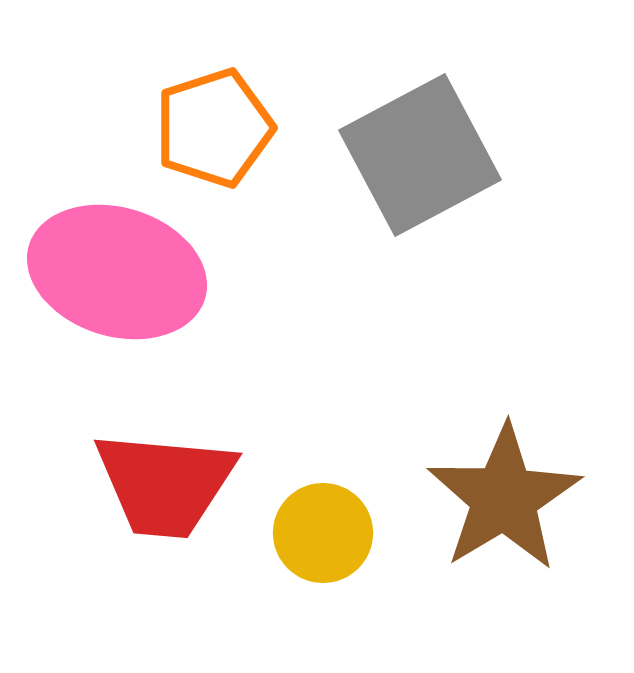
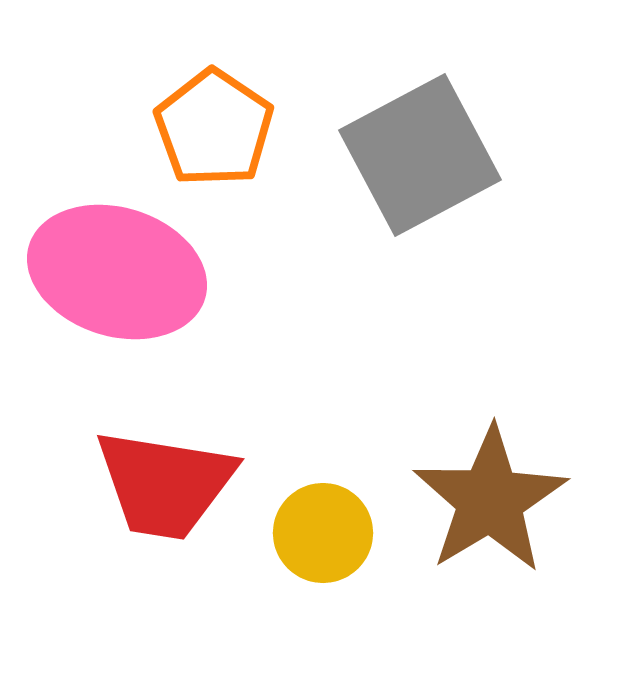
orange pentagon: rotated 20 degrees counterclockwise
red trapezoid: rotated 4 degrees clockwise
brown star: moved 14 px left, 2 px down
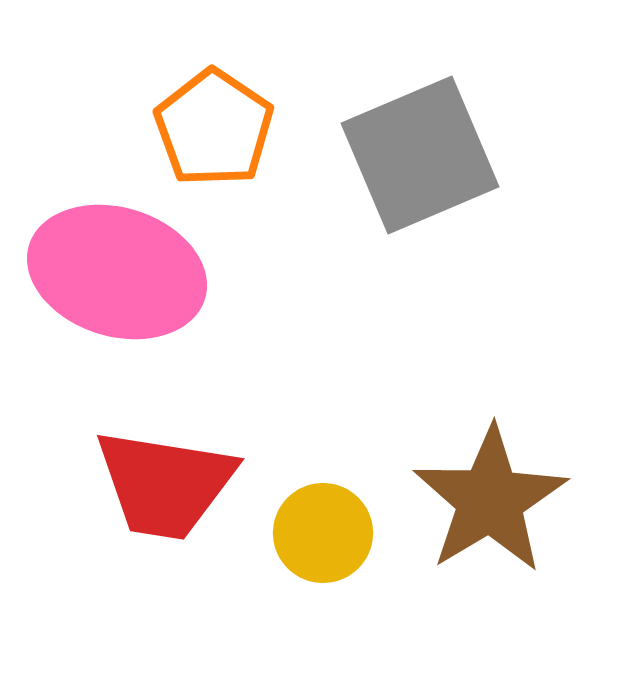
gray square: rotated 5 degrees clockwise
